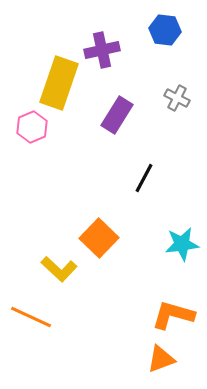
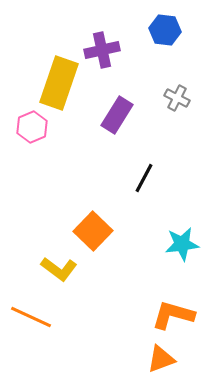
orange square: moved 6 px left, 7 px up
yellow L-shape: rotated 6 degrees counterclockwise
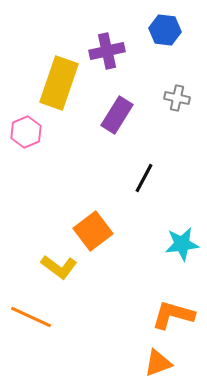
purple cross: moved 5 px right, 1 px down
gray cross: rotated 15 degrees counterclockwise
pink hexagon: moved 6 px left, 5 px down
orange square: rotated 9 degrees clockwise
yellow L-shape: moved 2 px up
orange triangle: moved 3 px left, 4 px down
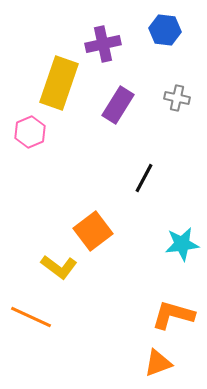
purple cross: moved 4 px left, 7 px up
purple rectangle: moved 1 px right, 10 px up
pink hexagon: moved 4 px right
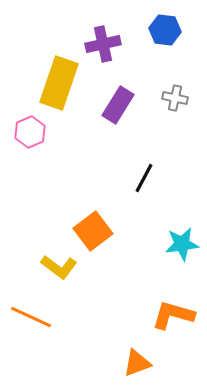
gray cross: moved 2 px left
orange triangle: moved 21 px left
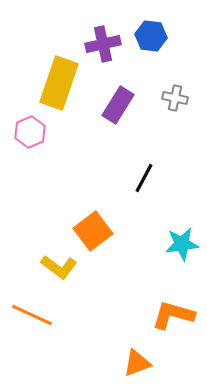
blue hexagon: moved 14 px left, 6 px down
orange line: moved 1 px right, 2 px up
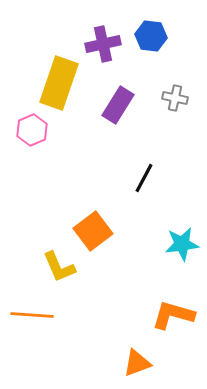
pink hexagon: moved 2 px right, 2 px up
yellow L-shape: rotated 30 degrees clockwise
orange line: rotated 21 degrees counterclockwise
